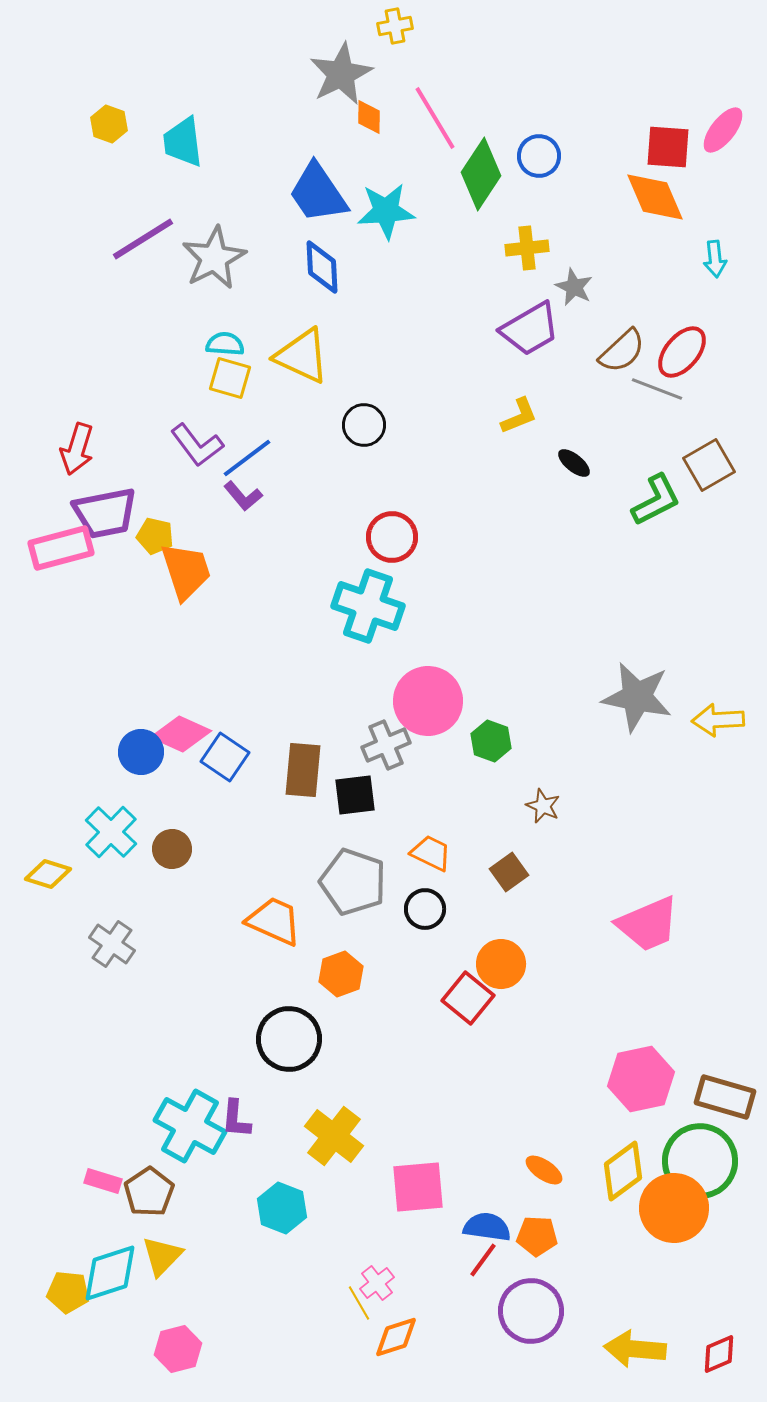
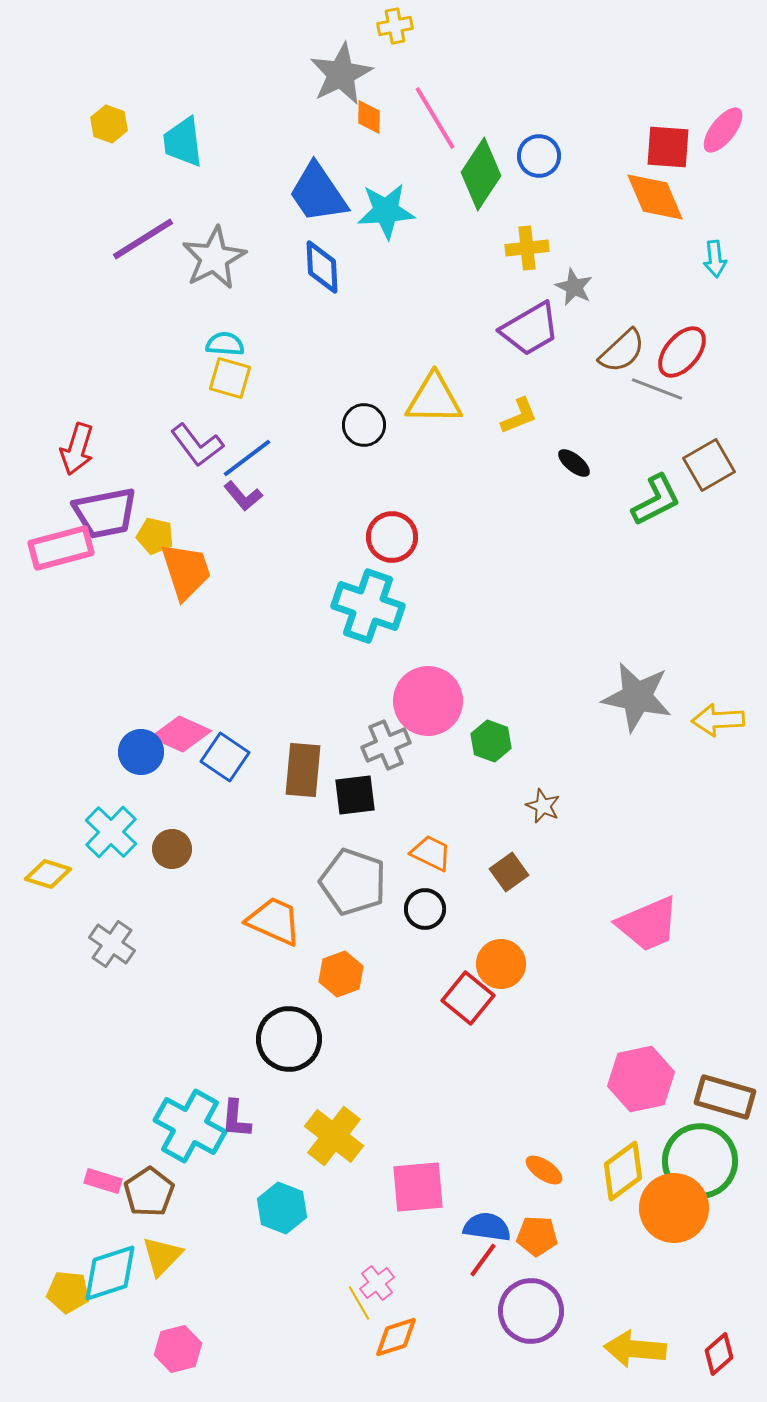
yellow triangle at (302, 356): moved 132 px right, 43 px down; rotated 24 degrees counterclockwise
red diamond at (719, 1354): rotated 18 degrees counterclockwise
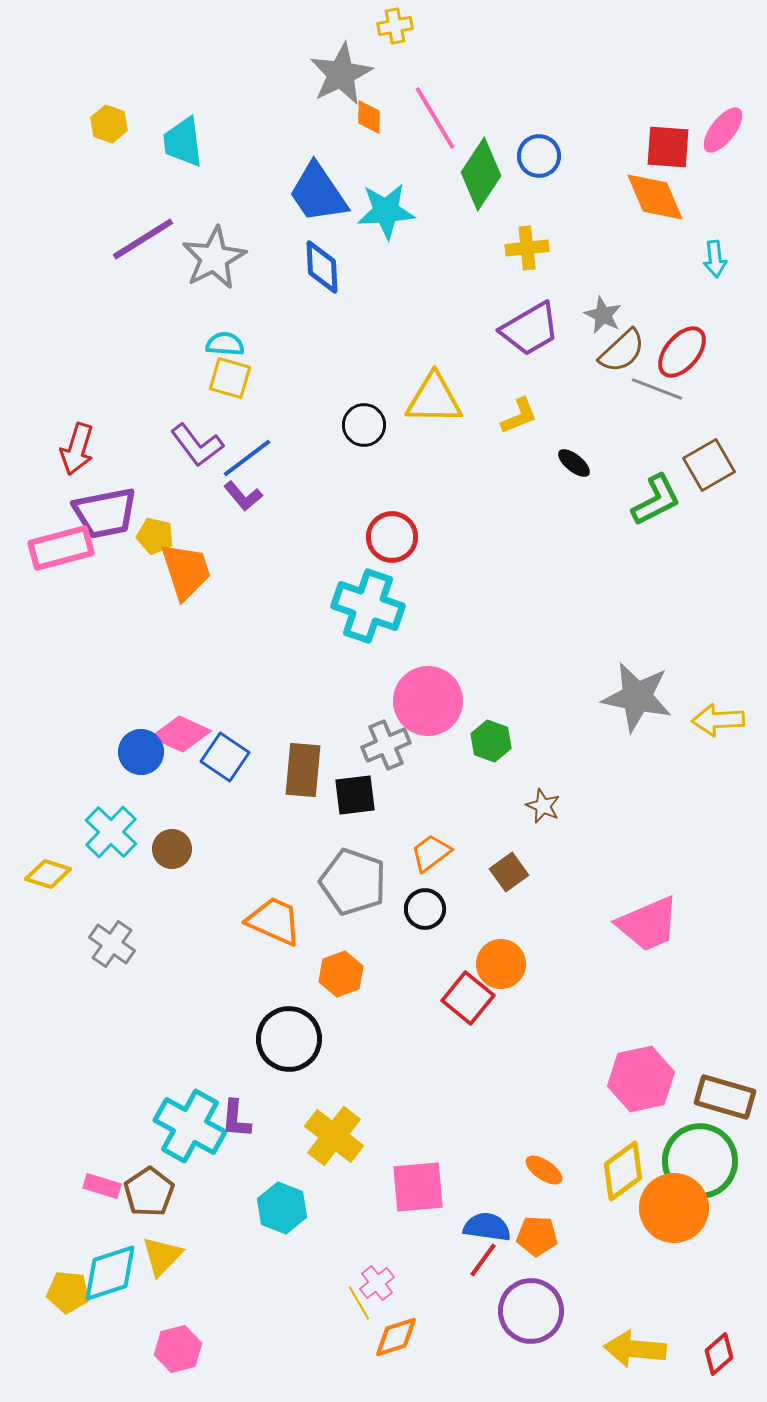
gray star at (574, 287): moved 29 px right, 28 px down
orange trapezoid at (431, 853): rotated 63 degrees counterclockwise
pink rectangle at (103, 1181): moved 1 px left, 5 px down
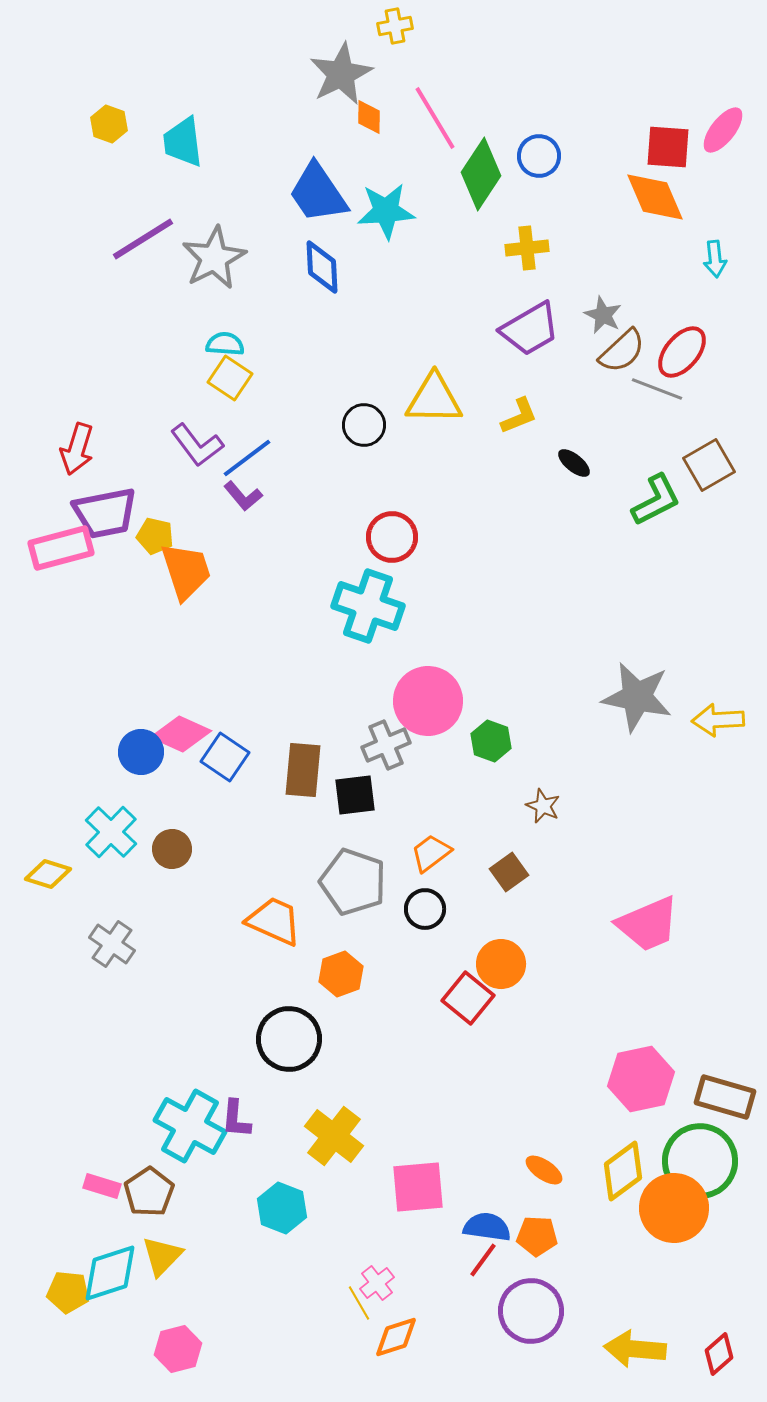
yellow square at (230, 378): rotated 18 degrees clockwise
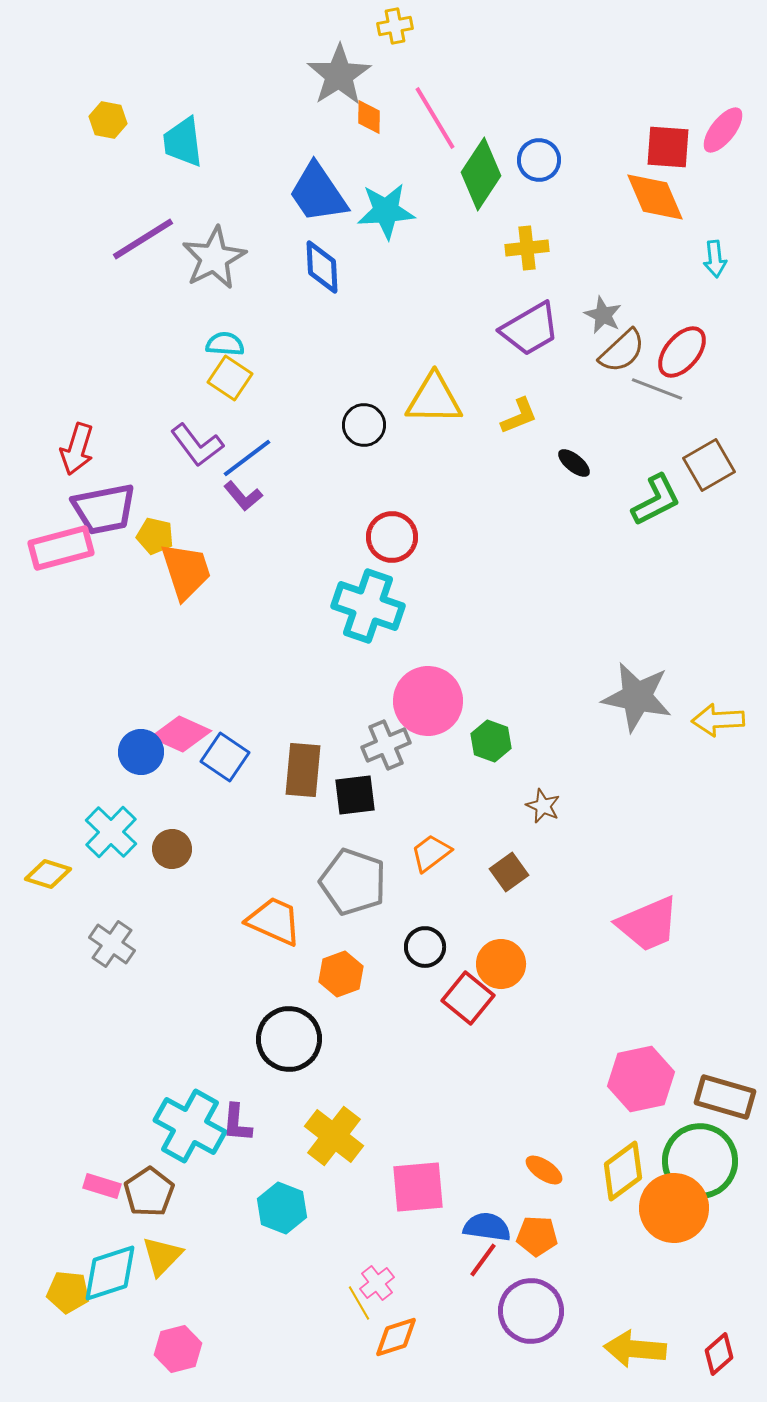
gray star at (341, 74): moved 2 px left, 1 px down; rotated 6 degrees counterclockwise
yellow hexagon at (109, 124): moved 1 px left, 4 px up; rotated 9 degrees counterclockwise
blue circle at (539, 156): moved 4 px down
purple trapezoid at (105, 513): moved 1 px left, 4 px up
black circle at (425, 909): moved 38 px down
purple L-shape at (236, 1119): moved 1 px right, 4 px down
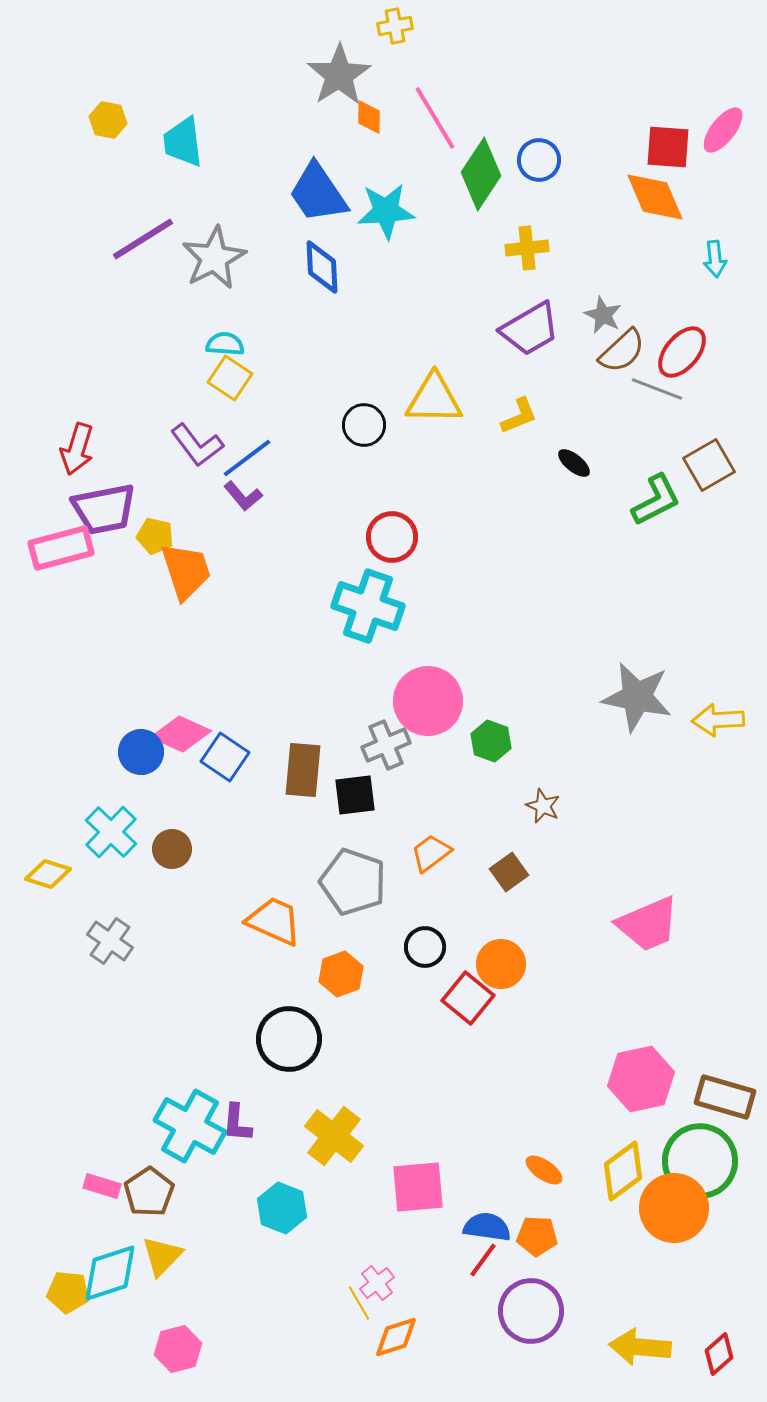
gray cross at (112, 944): moved 2 px left, 3 px up
yellow arrow at (635, 1349): moved 5 px right, 2 px up
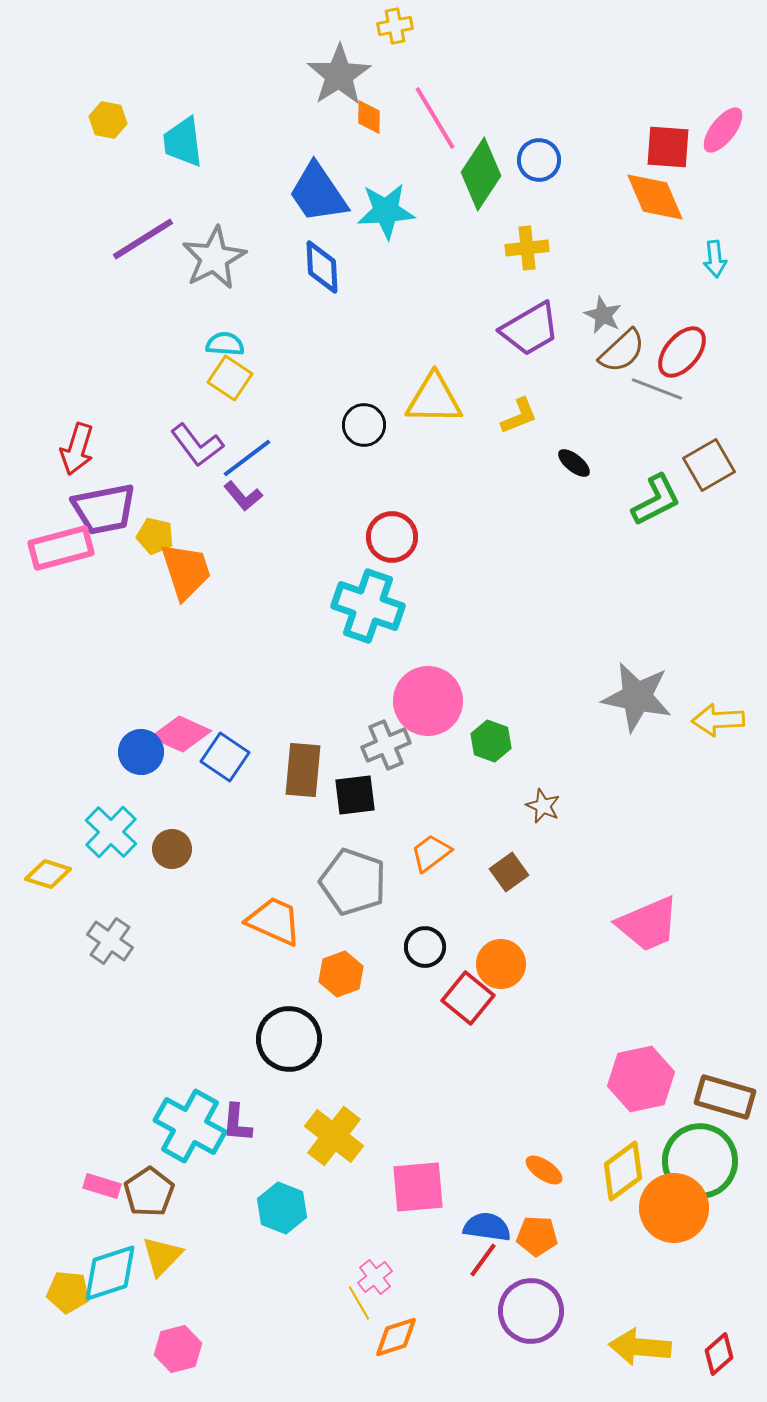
pink cross at (377, 1283): moved 2 px left, 6 px up
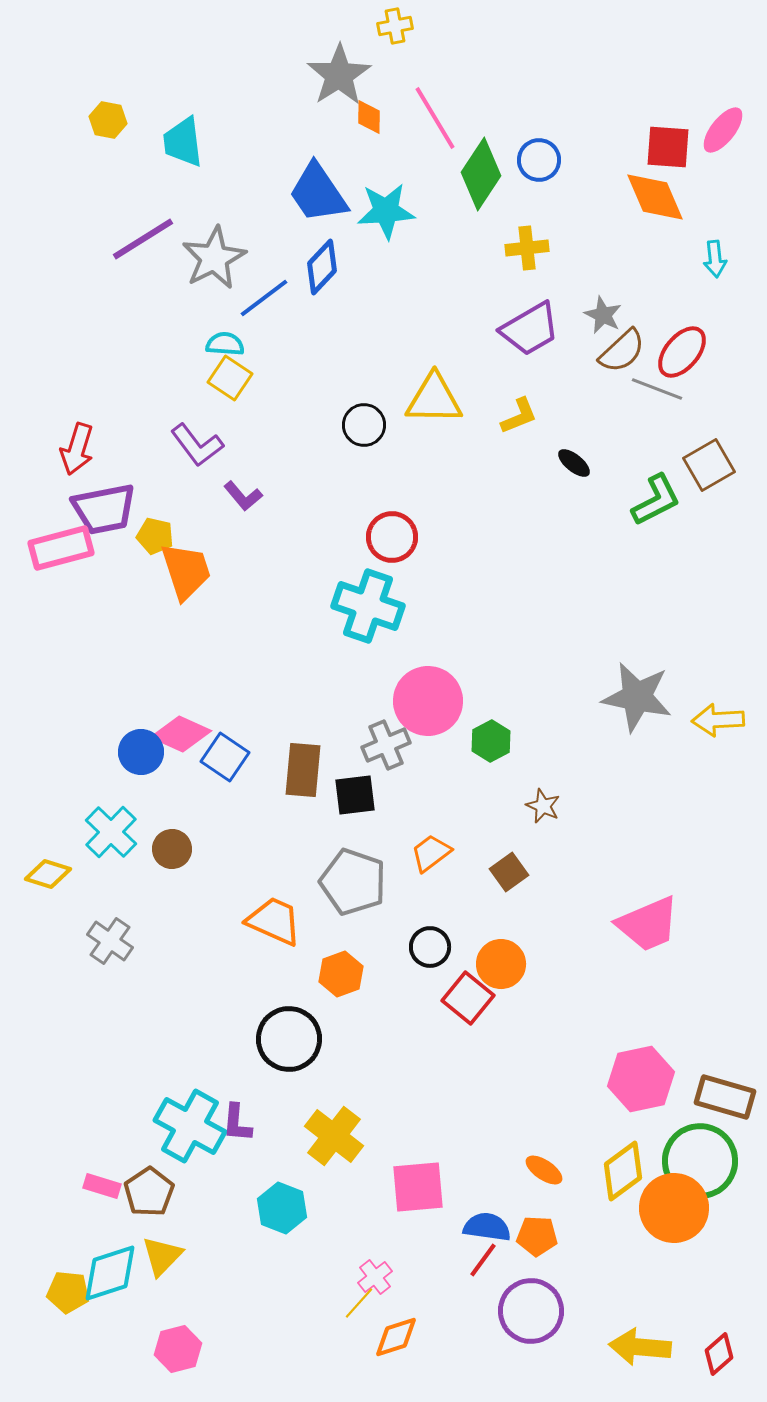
blue diamond at (322, 267): rotated 46 degrees clockwise
blue line at (247, 458): moved 17 px right, 160 px up
green hexagon at (491, 741): rotated 12 degrees clockwise
black circle at (425, 947): moved 5 px right
yellow line at (359, 1303): rotated 72 degrees clockwise
